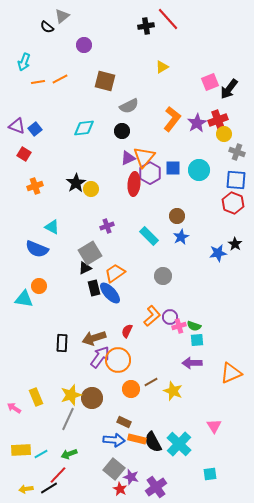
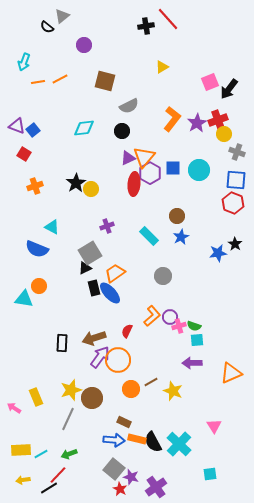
blue square at (35, 129): moved 2 px left, 1 px down
yellow star at (71, 395): moved 5 px up
yellow arrow at (26, 489): moved 3 px left, 9 px up
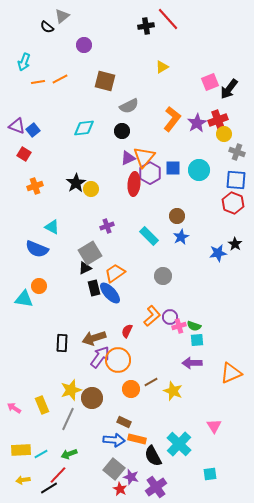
yellow rectangle at (36, 397): moved 6 px right, 8 px down
black semicircle at (153, 442): moved 14 px down
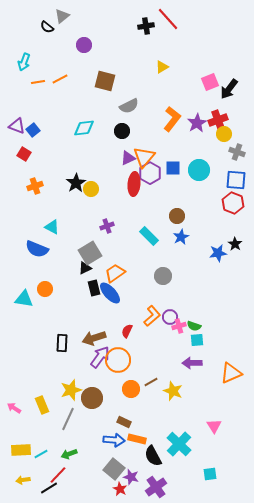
orange circle at (39, 286): moved 6 px right, 3 px down
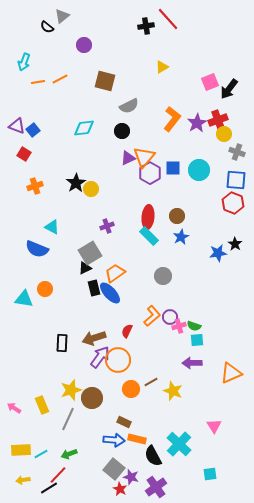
red ellipse at (134, 184): moved 14 px right, 33 px down
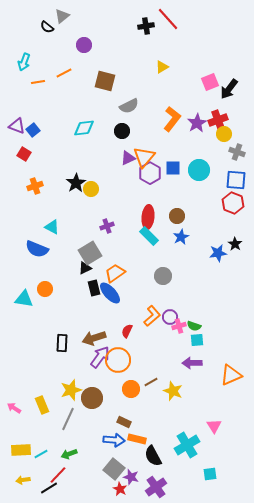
orange line at (60, 79): moved 4 px right, 6 px up
orange triangle at (231, 373): moved 2 px down
cyan cross at (179, 444): moved 8 px right, 1 px down; rotated 15 degrees clockwise
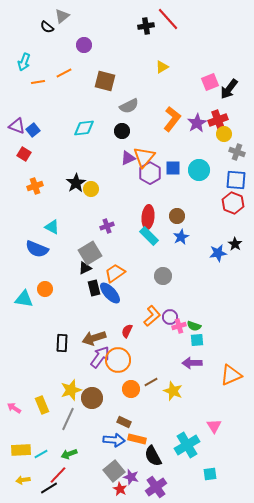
gray square at (114, 469): moved 2 px down; rotated 10 degrees clockwise
